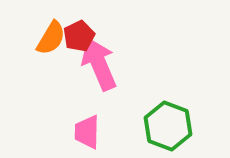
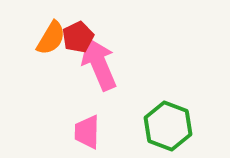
red pentagon: moved 1 px left, 1 px down
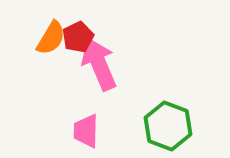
pink trapezoid: moved 1 px left, 1 px up
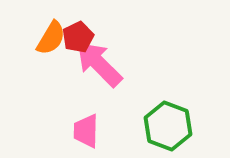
pink arrow: rotated 22 degrees counterclockwise
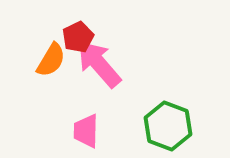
orange semicircle: moved 22 px down
pink arrow: rotated 4 degrees clockwise
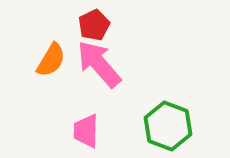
red pentagon: moved 16 px right, 12 px up
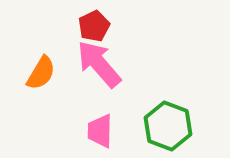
red pentagon: moved 1 px down
orange semicircle: moved 10 px left, 13 px down
pink trapezoid: moved 14 px right
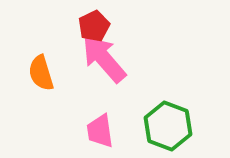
pink arrow: moved 5 px right, 5 px up
orange semicircle: rotated 132 degrees clockwise
pink trapezoid: rotated 9 degrees counterclockwise
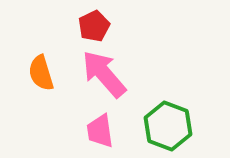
pink arrow: moved 15 px down
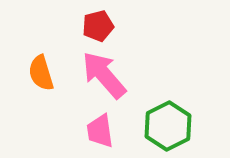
red pentagon: moved 4 px right; rotated 12 degrees clockwise
pink arrow: moved 1 px down
green hexagon: rotated 12 degrees clockwise
